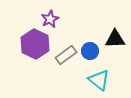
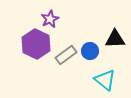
purple hexagon: moved 1 px right
cyan triangle: moved 6 px right
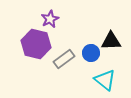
black triangle: moved 4 px left, 2 px down
purple hexagon: rotated 12 degrees counterclockwise
blue circle: moved 1 px right, 2 px down
gray rectangle: moved 2 px left, 4 px down
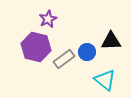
purple star: moved 2 px left
purple hexagon: moved 3 px down
blue circle: moved 4 px left, 1 px up
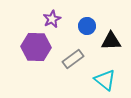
purple star: moved 4 px right
purple hexagon: rotated 12 degrees counterclockwise
blue circle: moved 26 px up
gray rectangle: moved 9 px right
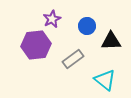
purple hexagon: moved 2 px up; rotated 8 degrees counterclockwise
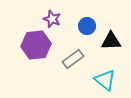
purple star: rotated 24 degrees counterclockwise
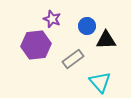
black triangle: moved 5 px left, 1 px up
cyan triangle: moved 5 px left, 2 px down; rotated 10 degrees clockwise
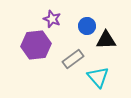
cyan triangle: moved 2 px left, 5 px up
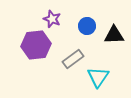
black triangle: moved 8 px right, 5 px up
cyan triangle: rotated 15 degrees clockwise
